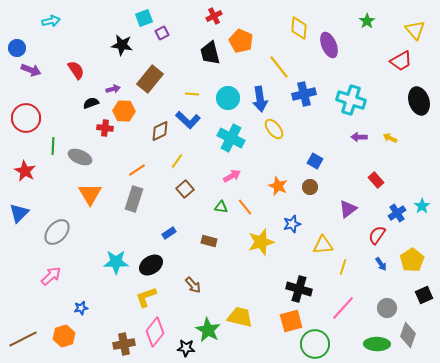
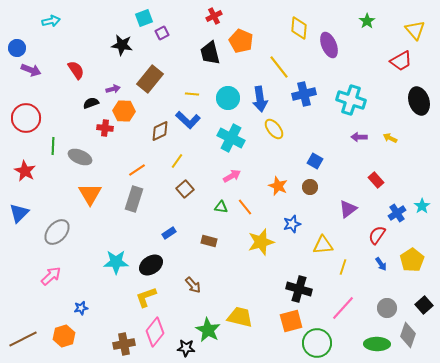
black square at (424, 295): moved 10 px down; rotated 18 degrees counterclockwise
green circle at (315, 344): moved 2 px right, 1 px up
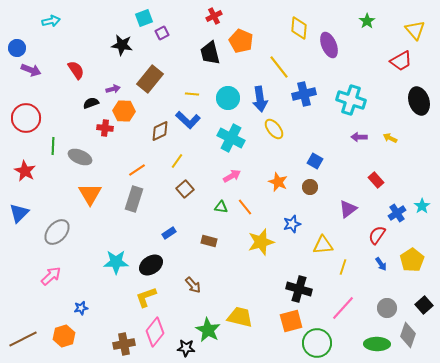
orange star at (278, 186): moved 4 px up
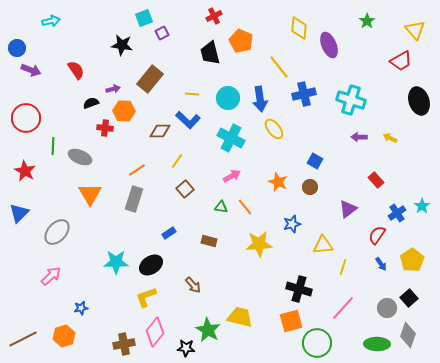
brown diamond at (160, 131): rotated 25 degrees clockwise
yellow star at (261, 242): moved 2 px left, 2 px down; rotated 12 degrees clockwise
black square at (424, 305): moved 15 px left, 7 px up
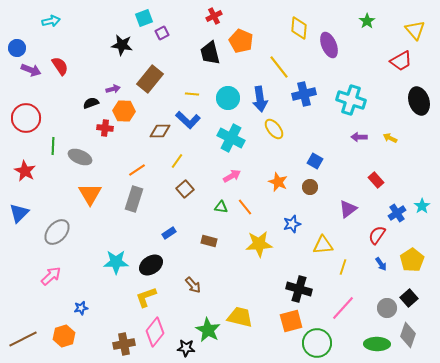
red semicircle at (76, 70): moved 16 px left, 4 px up
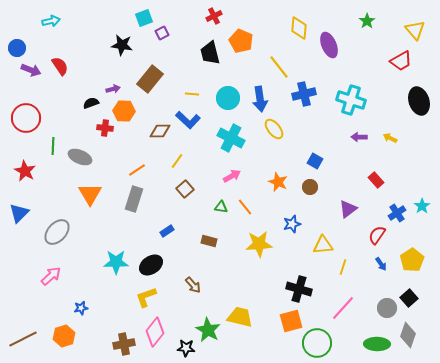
blue rectangle at (169, 233): moved 2 px left, 2 px up
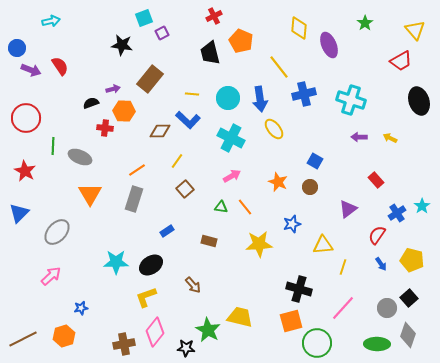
green star at (367, 21): moved 2 px left, 2 px down
yellow pentagon at (412, 260): rotated 25 degrees counterclockwise
